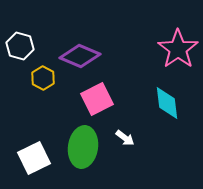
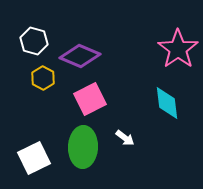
white hexagon: moved 14 px right, 5 px up
pink square: moved 7 px left
green ellipse: rotated 6 degrees counterclockwise
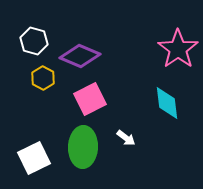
white arrow: moved 1 px right
